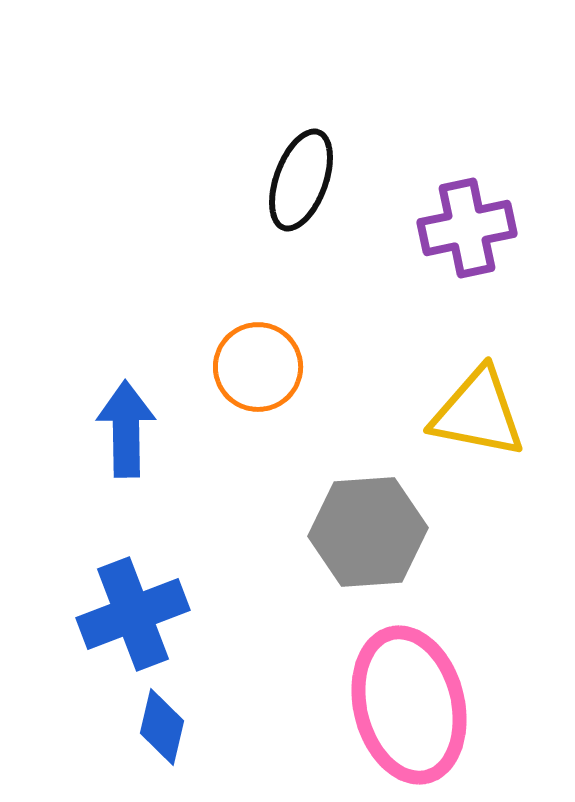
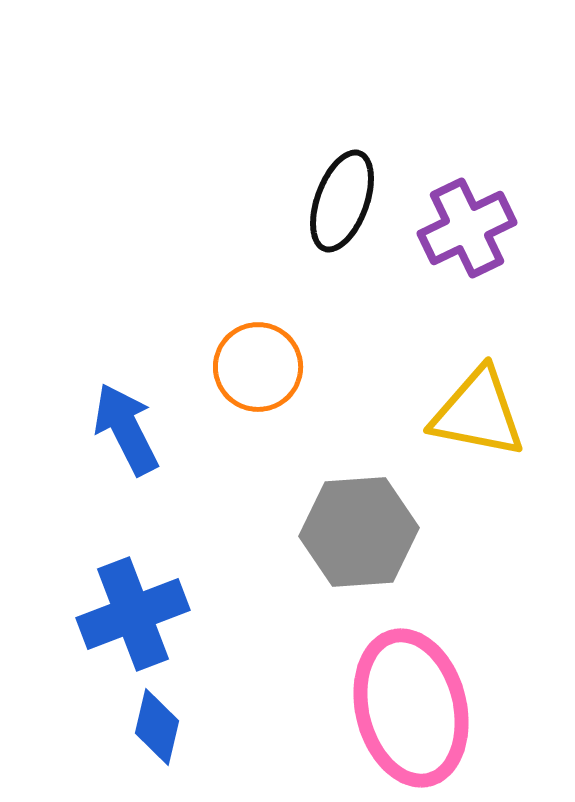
black ellipse: moved 41 px right, 21 px down
purple cross: rotated 14 degrees counterclockwise
blue arrow: rotated 26 degrees counterclockwise
gray hexagon: moved 9 px left
pink ellipse: moved 2 px right, 3 px down
blue diamond: moved 5 px left
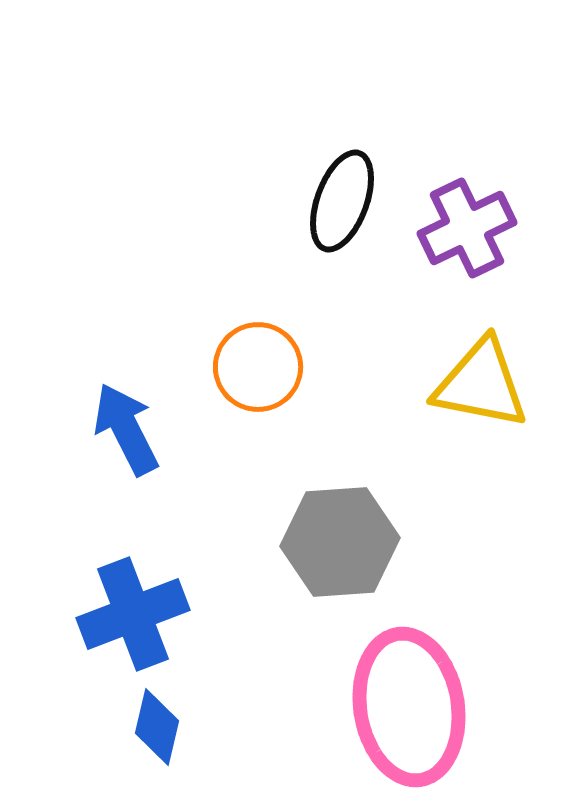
yellow triangle: moved 3 px right, 29 px up
gray hexagon: moved 19 px left, 10 px down
pink ellipse: moved 2 px left, 1 px up; rotated 5 degrees clockwise
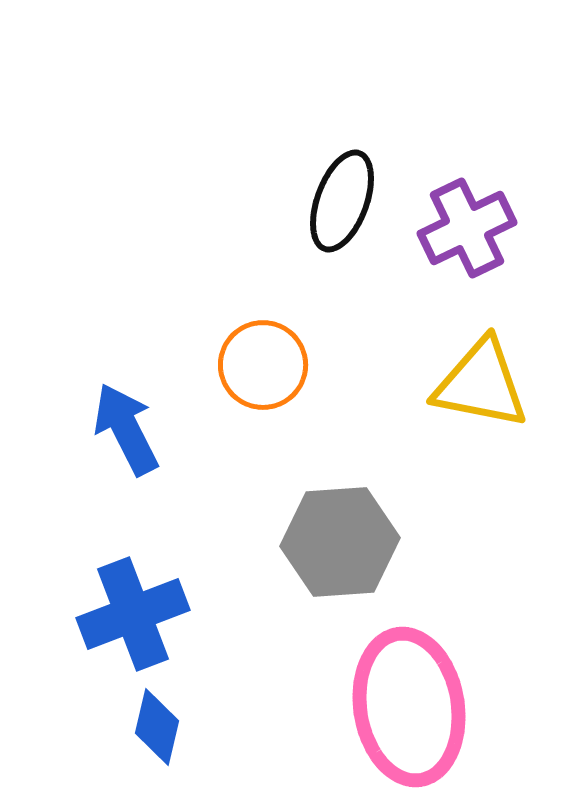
orange circle: moved 5 px right, 2 px up
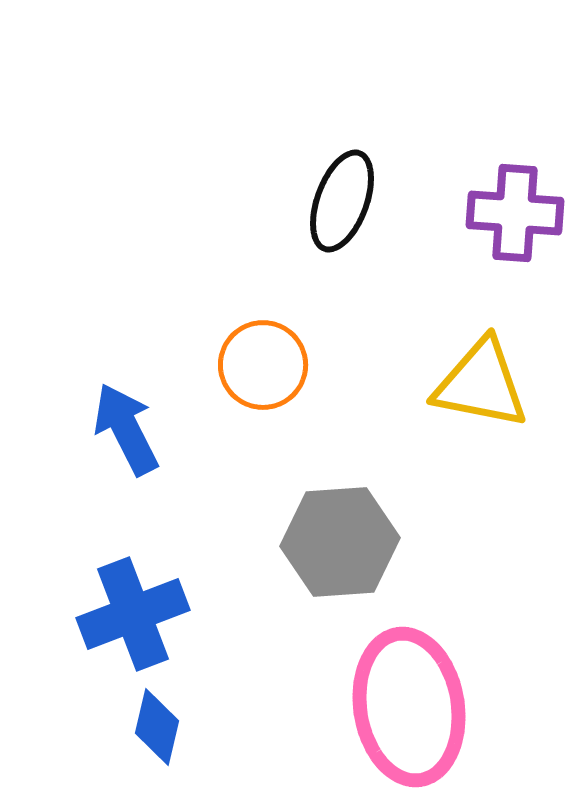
purple cross: moved 48 px right, 15 px up; rotated 30 degrees clockwise
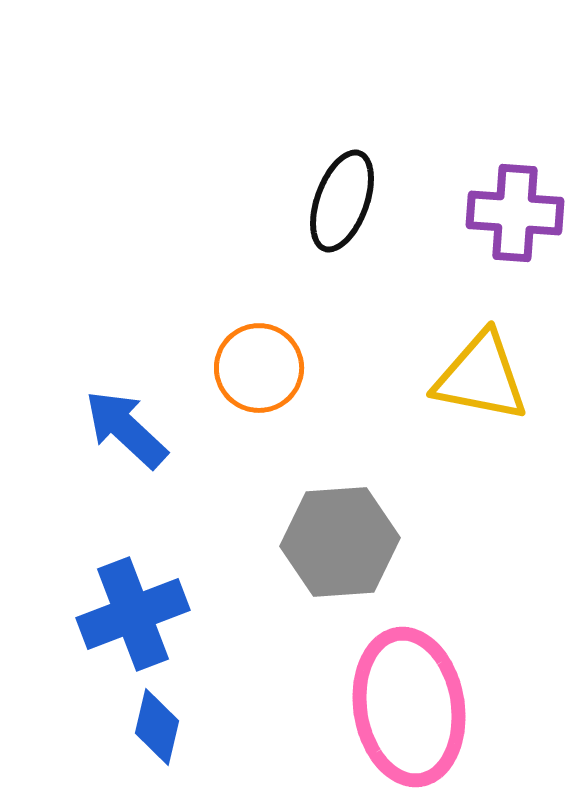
orange circle: moved 4 px left, 3 px down
yellow triangle: moved 7 px up
blue arrow: rotated 20 degrees counterclockwise
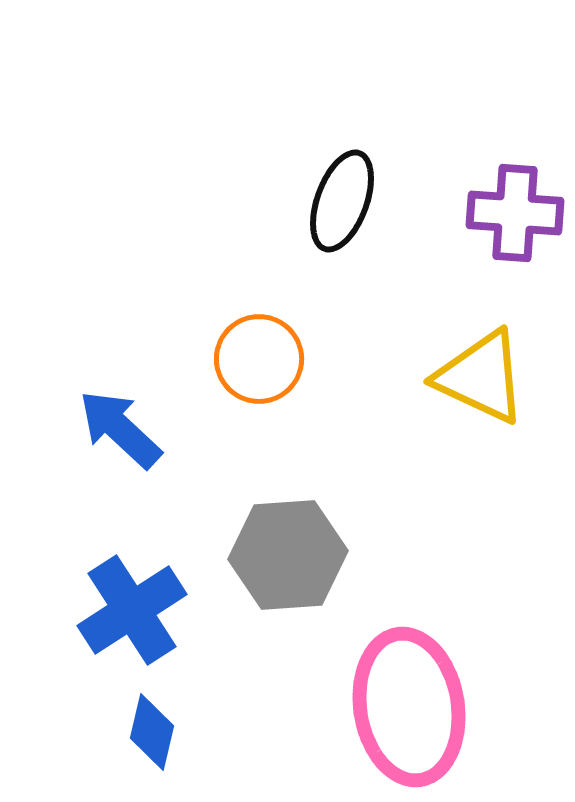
orange circle: moved 9 px up
yellow triangle: rotated 14 degrees clockwise
blue arrow: moved 6 px left
gray hexagon: moved 52 px left, 13 px down
blue cross: moved 1 px left, 4 px up; rotated 12 degrees counterclockwise
blue diamond: moved 5 px left, 5 px down
